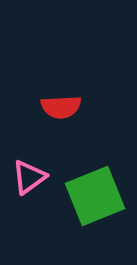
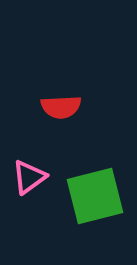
green square: rotated 8 degrees clockwise
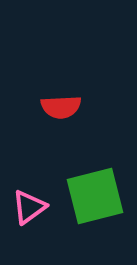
pink triangle: moved 30 px down
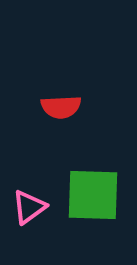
green square: moved 2 px left, 1 px up; rotated 16 degrees clockwise
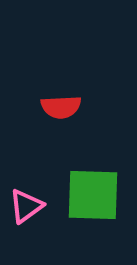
pink triangle: moved 3 px left, 1 px up
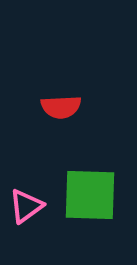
green square: moved 3 px left
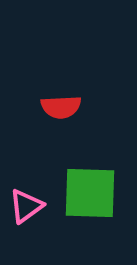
green square: moved 2 px up
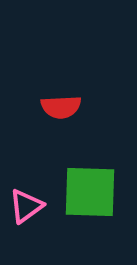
green square: moved 1 px up
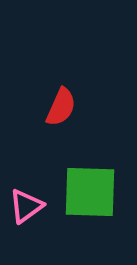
red semicircle: rotated 63 degrees counterclockwise
